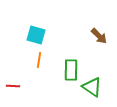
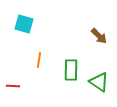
cyan square: moved 12 px left, 11 px up
green triangle: moved 7 px right, 5 px up
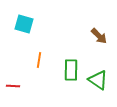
green triangle: moved 1 px left, 2 px up
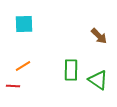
cyan square: rotated 18 degrees counterclockwise
orange line: moved 16 px left, 6 px down; rotated 49 degrees clockwise
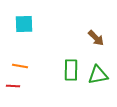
brown arrow: moved 3 px left, 2 px down
orange line: moved 3 px left; rotated 42 degrees clockwise
green triangle: moved 5 px up; rotated 45 degrees counterclockwise
